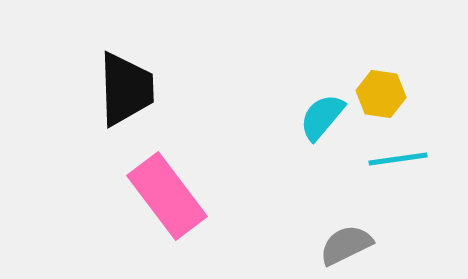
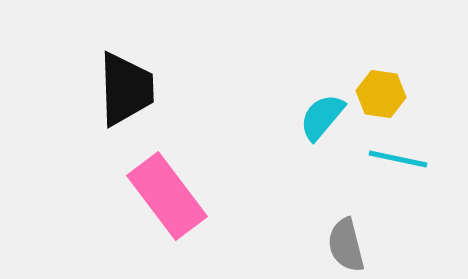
cyan line: rotated 20 degrees clockwise
gray semicircle: rotated 78 degrees counterclockwise
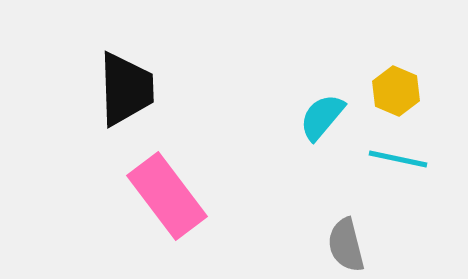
yellow hexagon: moved 15 px right, 3 px up; rotated 15 degrees clockwise
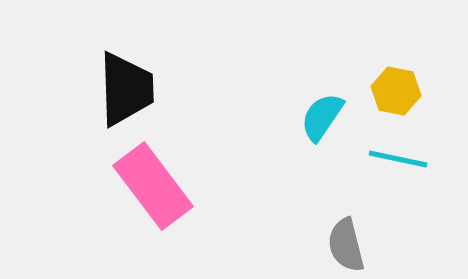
yellow hexagon: rotated 12 degrees counterclockwise
cyan semicircle: rotated 6 degrees counterclockwise
pink rectangle: moved 14 px left, 10 px up
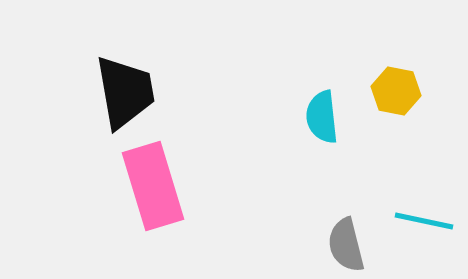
black trapezoid: moved 1 px left, 3 px down; rotated 8 degrees counterclockwise
cyan semicircle: rotated 40 degrees counterclockwise
cyan line: moved 26 px right, 62 px down
pink rectangle: rotated 20 degrees clockwise
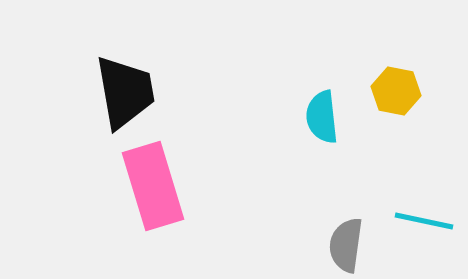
gray semicircle: rotated 22 degrees clockwise
